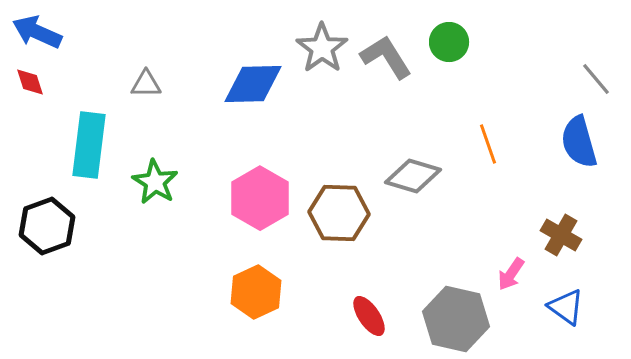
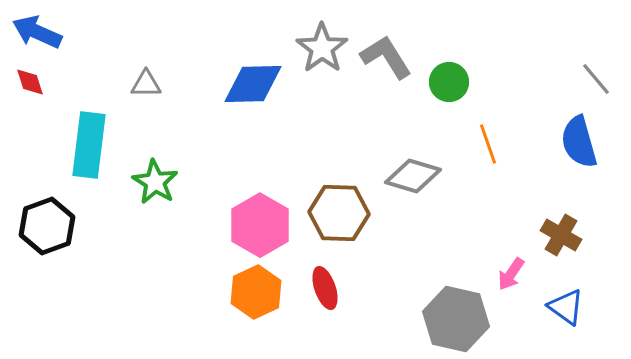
green circle: moved 40 px down
pink hexagon: moved 27 px down
red ellipse: moved 44 px left, 28 px up; rotated 15 degrees clockwise
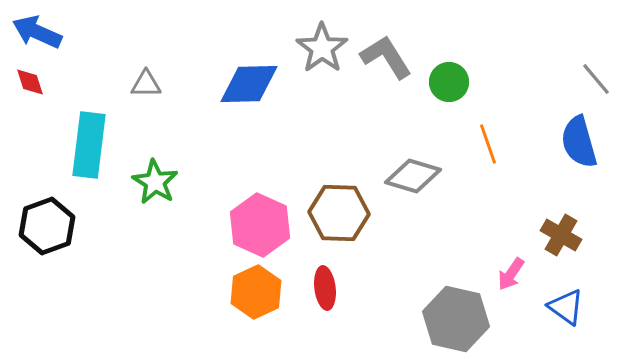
blue diamond: moved 4 px left
pink hexagon: rotated 6 degrees counterclockwise
red ellipse: rotated 12 degrees clockwise
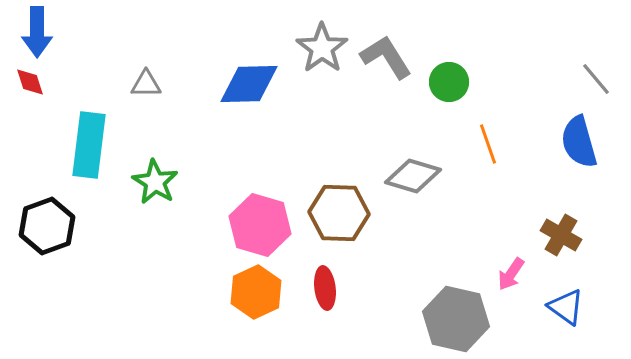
blue arrow: rotated 114 degrees counterclockwise
pink hexagon: rotated 8 degrees counterclockwise
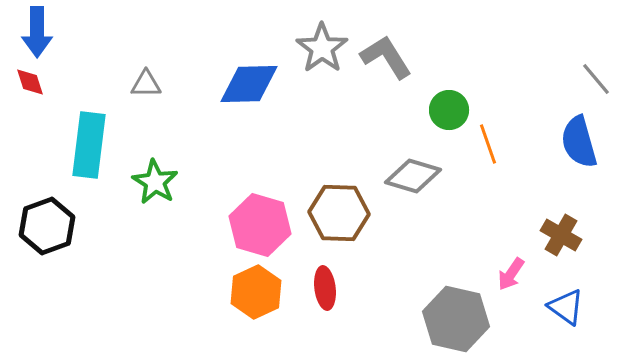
green circle: moved 28 px down
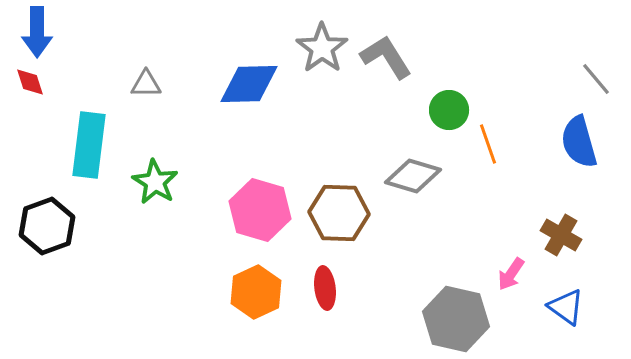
pink hexagon: moved 15 px up
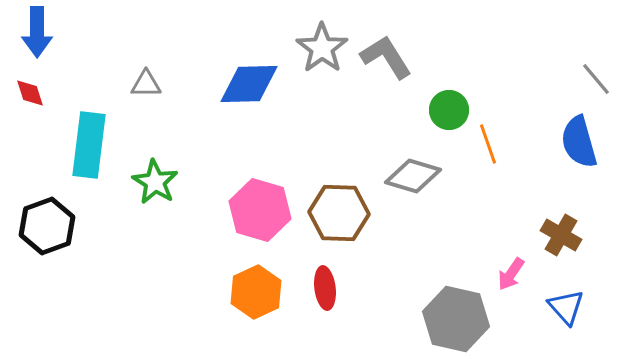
red diamond: moved 11 px down
blue triangle: rotated 12 degrees clockwise
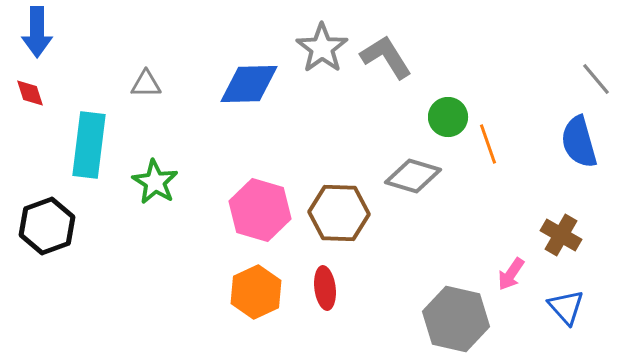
green circle: moved 1 px left, 7 px down
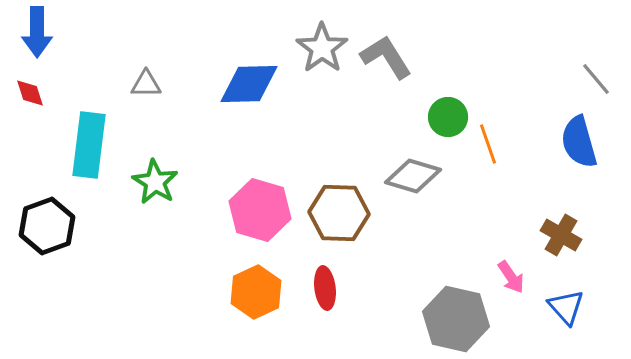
pink arrow: moved 3 px down; rotated 68 degrees counterclockwise
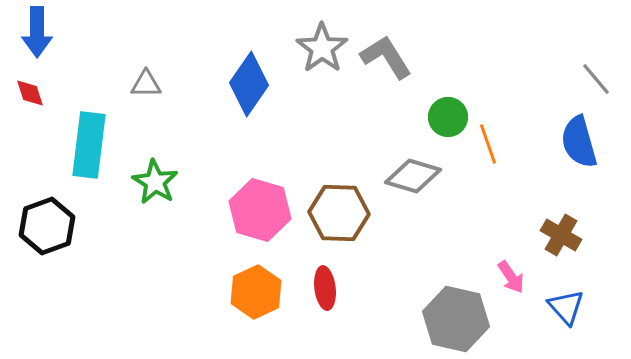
blue diamond: rotated 54 degrees counterclockwise
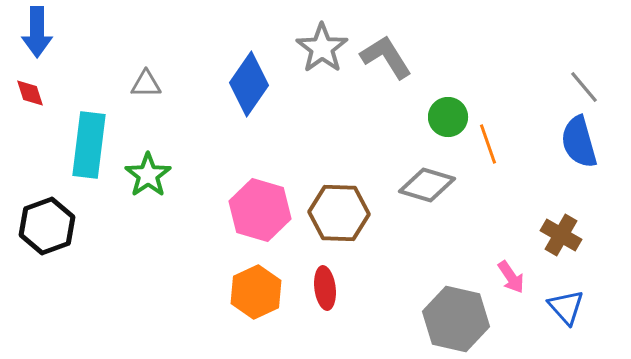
gray line: moved 12 px left, 8 px down
gray diamond: moved 14 px right, 9 px down
green star: moved 7 px left, 7 px up; rotated 6 degrees clockwise
